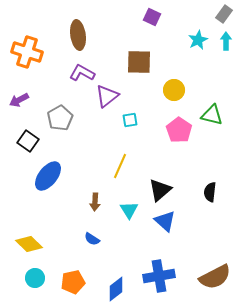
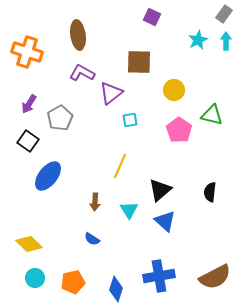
purple triangle: moved 4 px right, 3 px up
purple arrow: moved 10 px right, 4 px down; rotated 30 degrees counterclockwise
blue diamond: rotated 35 degrees counterclockwise
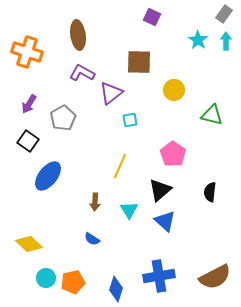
cyan star: rotated 12 degrees counterclockwise
gray pentagon: moved 3 px right
pink pentagon: moved 6 px left, 24 px down
cyan circle: moved 11 px right
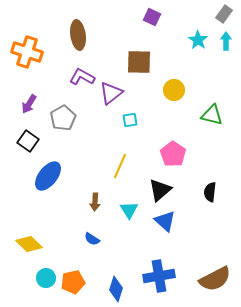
purple L-shape: moved 4 px down
brown semicircle: moved 2 px down
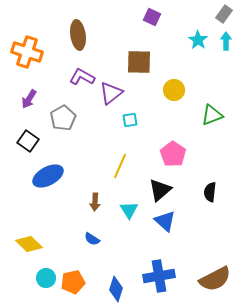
purple arrow: moved 5 px up
green triangle: rotated 35 degrees counterclockwise
blue ellipse: rotated 24 degrees clockwise
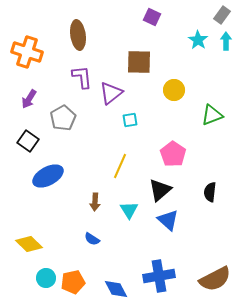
gray rectangle: moved 2 px left, 1 px down
purple L-shape: rotated 55 degrees clockwise
blue triangle: moved 3 px right, 1 px up
blue diamond: rotated 45 degrees counterclockwise
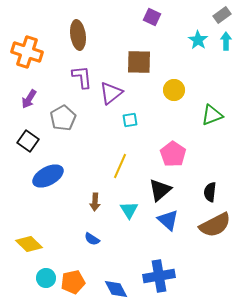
gray rectangle: rotated 18 degrees clockwise
brown semicircle: moved 54 px up
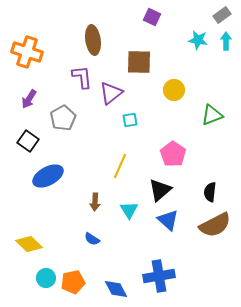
brown ellipse: moved 15 px right, 5 px down
cyan star: rotated 24 degrees counterclockwise
